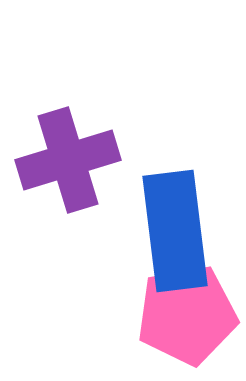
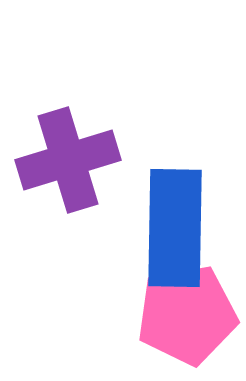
blue rectangle: moved 3 px up; rotated 8 degrees clockwise
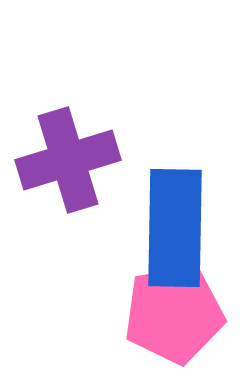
pink pentagon: moved 13 px left, 1 px up
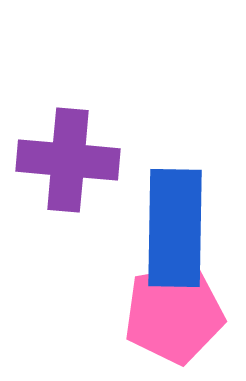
purple cross: rotated 22 degrees clockwise
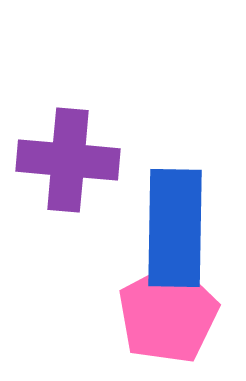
pink pentagon: moved 6 px left; rotated 18 degrees counterclockwise
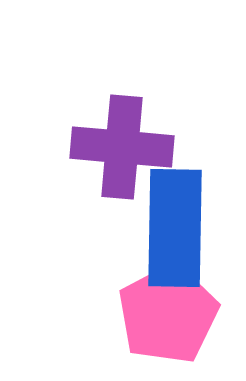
purple cross: moved 54 px right, 13 px up
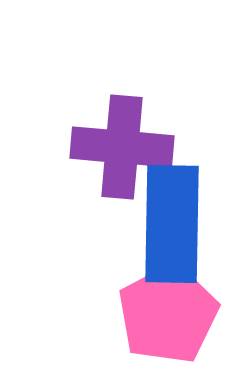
blue rectangle: moved 3 px left, 4 px up
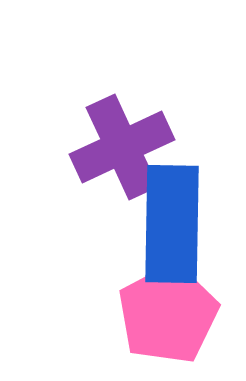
purple cross: rotated 30 degrees counterclockwise
